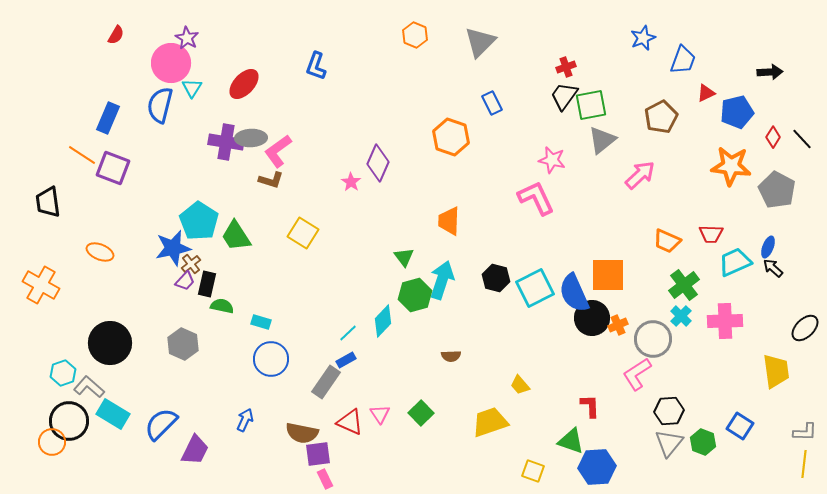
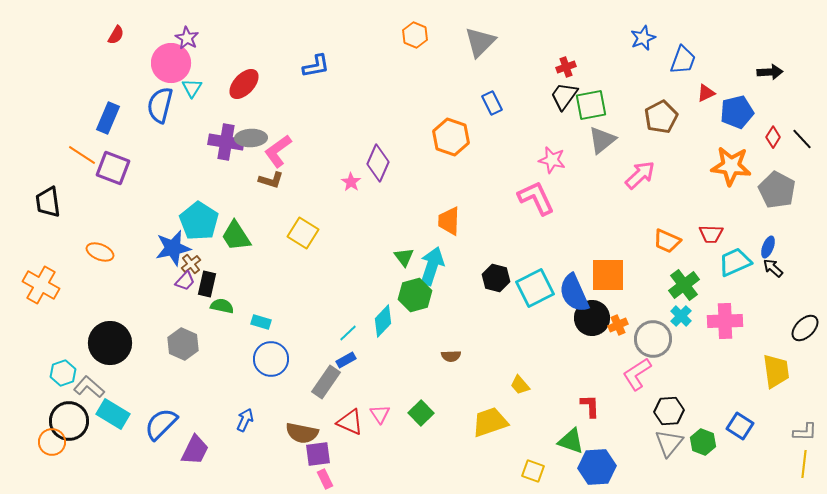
blue L-shape at (316, 66): rotated 120 degrees counterclockwise
cyan arrow at (442, 280): moved 10 px left, 14 px up
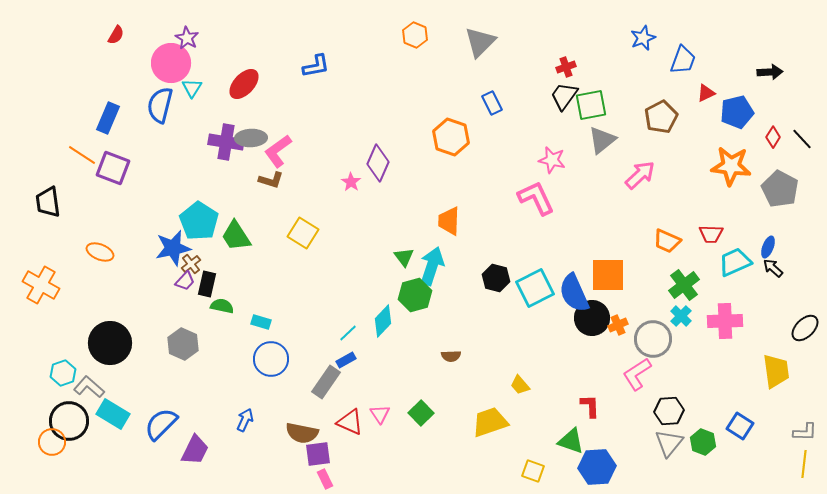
gray pentagon at (777, 190): moved 3 px right, 1 px up
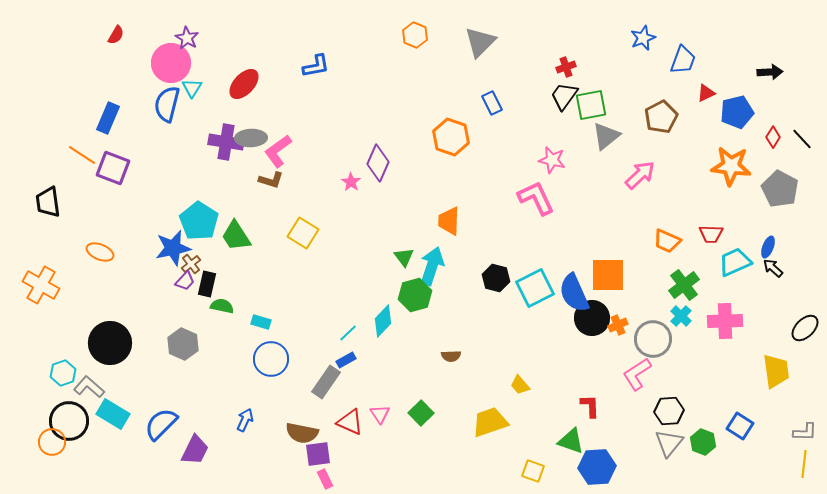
blue semicircle at (160, 105): moved 7 px right, 1 px up
gray triangle at (602, 140): moved 4 px right, 4 px up
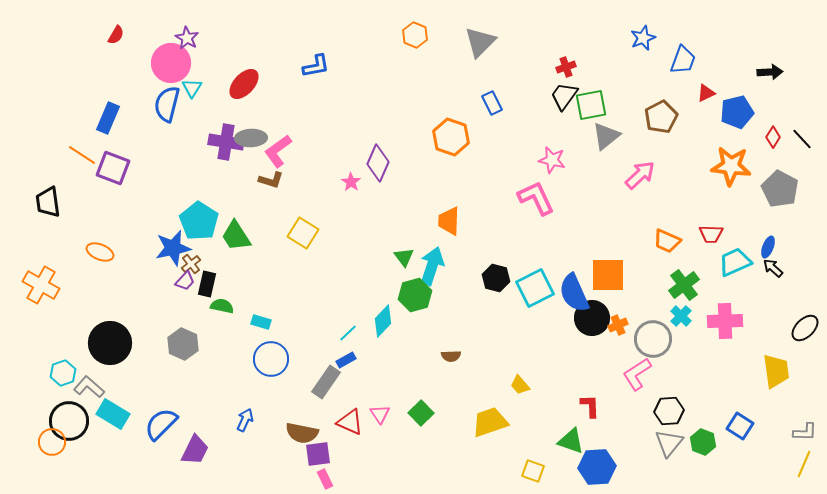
yellow line at (804, 464): rotated 16 degrees clockwise
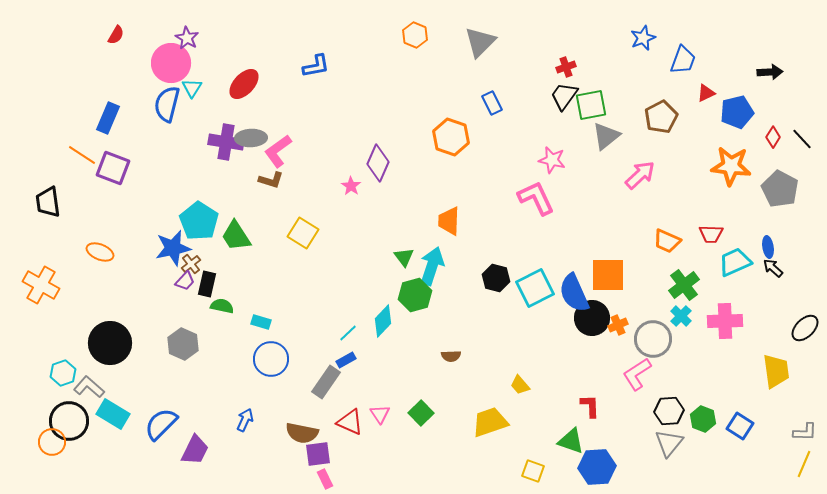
pink star at (351, 182): moved 4 px down
blue ellipse at (768, 247): rotated 30 degrees counterclockwise
green hexagon at (703, 442): moved 23 px up
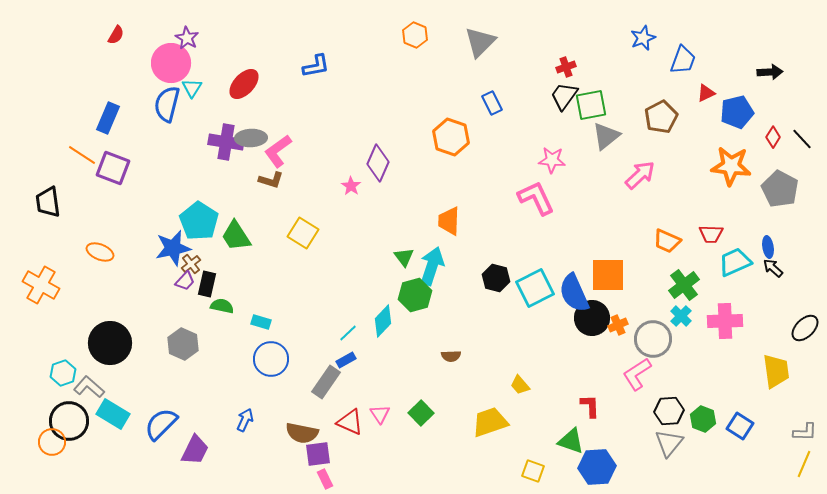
pink star at (552, 160): rotated 8 degrees counterclockwise
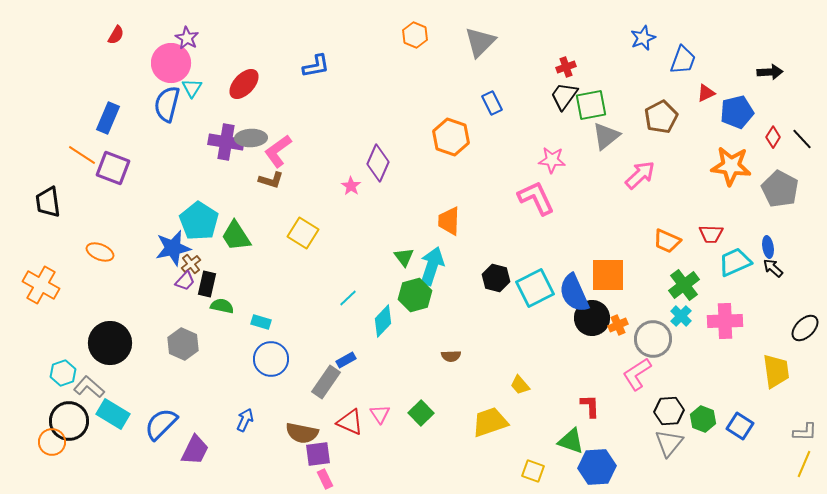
cyan line at (348, 333): moved 35 px up
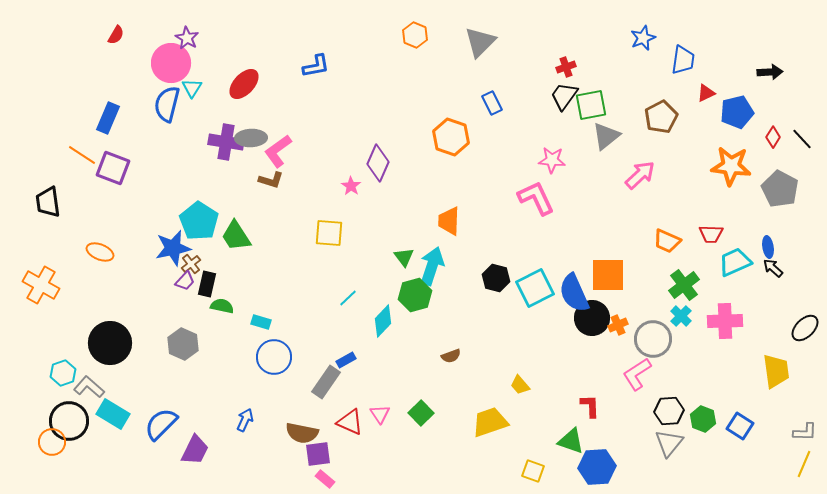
blue trapezoid at (683, 60): rotated 12 degrees counterclockwise
yellow square at (303, 233): moved 26 px right; rotated 28 degrees counterclockwise
brown semicircle at (451, 356): rotated 18 degrees counterclockwise
blue circle at (271, 359): moved 3 px right, 2 px up
pink rectangle at (325, 479): rotated 24 degrees counterclockwise
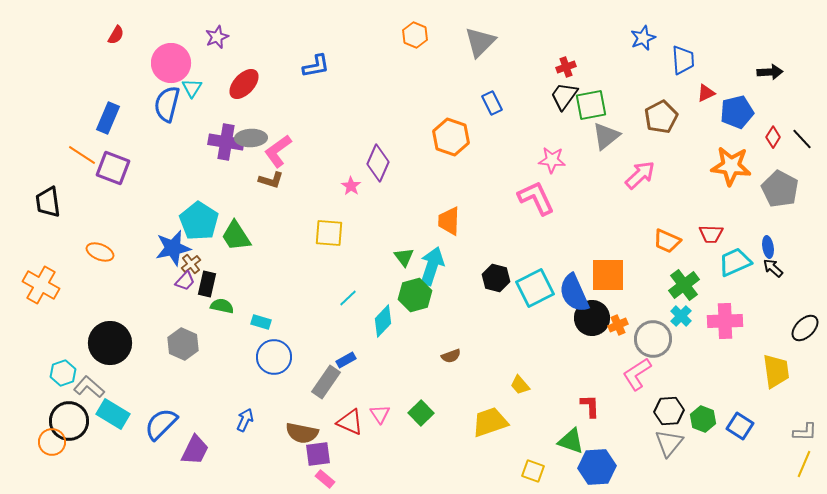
purple star at (187, 38): moved 30 px right, 1 px up; rotated 20 degrees clockwise
blue trapezoid at (683, 60): rotated 12 degrees counterclockwise
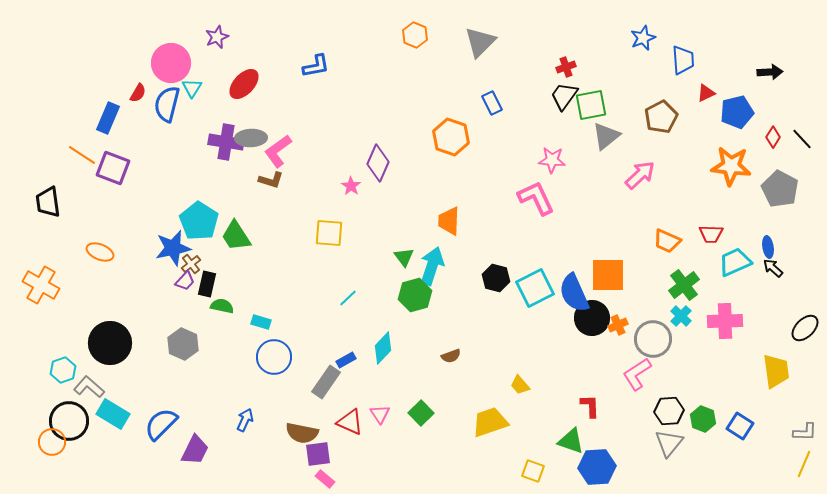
red semicircle at (116, 35): moved 22 px right, 58 px down
cyan diamond at (383, 321): moved 27 px down
cyan hexagon at (63, 373): moved 3 px up
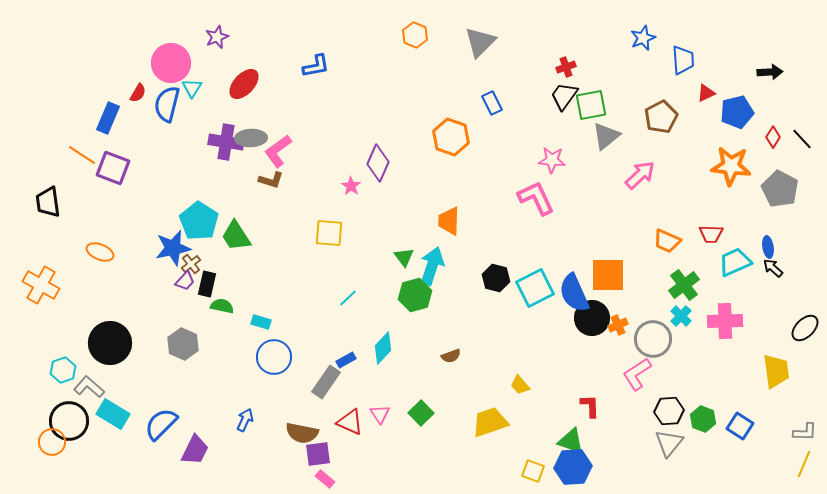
blue hexagon at (597, 467): moved 24 px left
